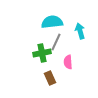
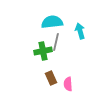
gray line: rotated 12 degrees counterclockwise
green cross: moved 1 px right, 2 px up
pink semicircle: moved 22 px down
brown rectangle: moved 1 px right
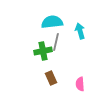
pink semicircle: moved 12 px right
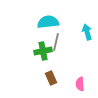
cyan semicircle: moved 4 px left
cyan arrow: moved 7 px right, 1 px down
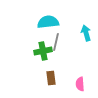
cyan arrow: moved 1 px left, 1 px down
brown rectangle: rotated 16 degrees clockwise
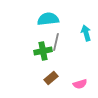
cyan semicircle: moved 3 px up
brown rectangle: rotated 56 degrees clockwise
pink semicircle: rotated 104 degrees counterclockwise
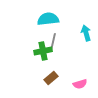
gray line: moved 3 px left
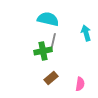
cyan semicircle: rotated 20 degrees clockwise
pink semicircle: rotated 64 degrees counterclockwise
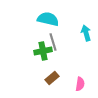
gray line: rotated 30 degrees counterclockwise
brown rectangle: moved 1 px right
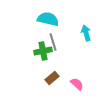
pink semicircle: moved 3 px left; rotated 56 degrees counterclockwise
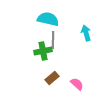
gray line: moved 2 px up; rotated 18 degrees clockwise
